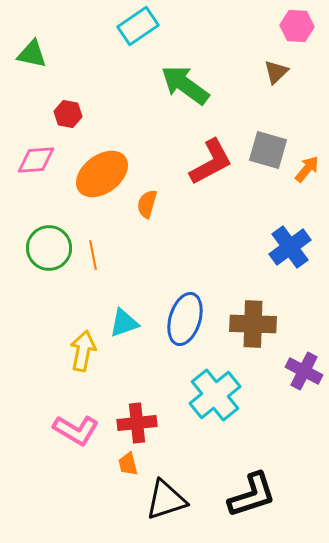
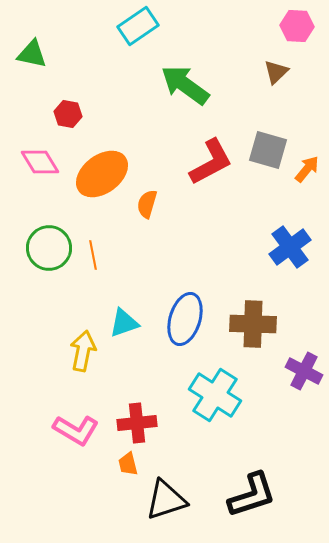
pink diamond: moved 4 px right, 2 px down; rotated 63 degrees clockwise
cyan cross: rotated 18 degrees counterclockwise
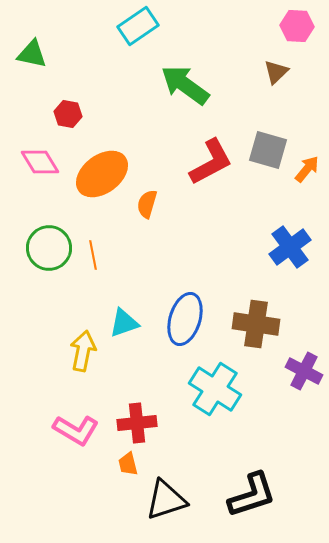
brown cross: moved 3 px right; rotated 6 degrees clockwise
cyan cross: moved 6 px up
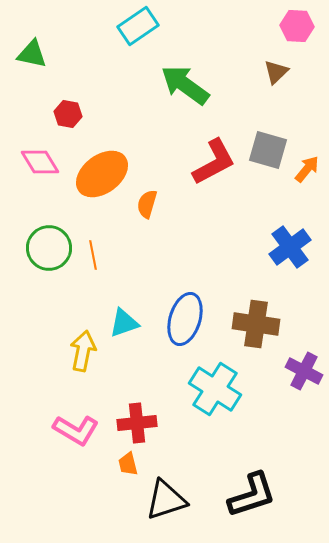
red L-shape: moved 3 px right
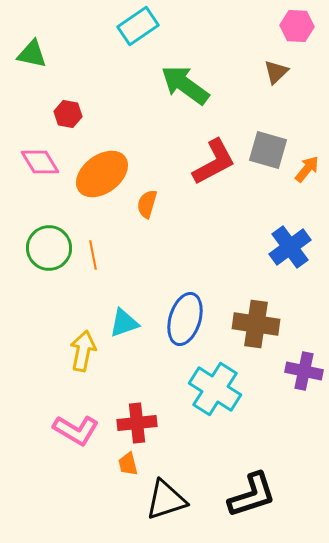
purple cross: rotated 15 degrees counterclockwise
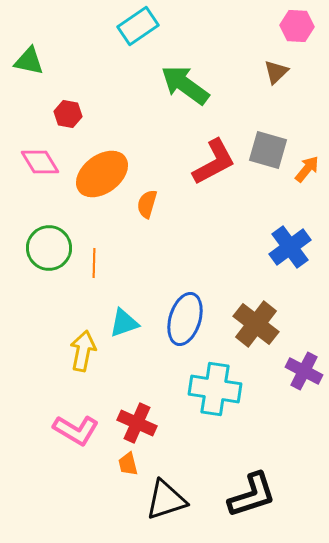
green triangle: moved 3 px left, 7 px down
orange line: moved 1 px right, 8 px down; rotated 12 degrees clockwise
brown cross: rotated 30 degrees clockwise
purple cross: rotated 15 degrees clockwise
cyan cross: rotated 24 degrees counterclockwise
red cross: rotated 30 degrees clockwise
